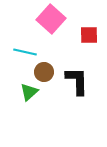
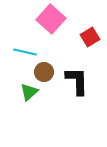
red square: moved 1 px right, 2 px down; rotated 30 degrees counterclockwise
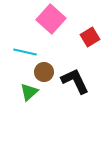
black L-shape: moved 2 px left; rotated 24 degrees counterclockwise
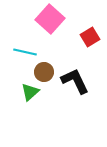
pink square: moved 1 px left
green triangle: moved 1 px right
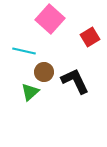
cyan line: moved 1 px left, 1 px up
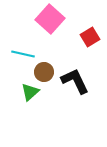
cyan line: moved 1 px left, 3 px down
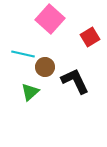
brown circle: moved 1 px right, 5 px up
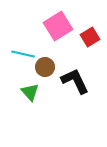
pink square: moved 8 px right, 7 px down; rotated 16 degrees clockwise
green triangle: rotated 30 degrees counterclockwise
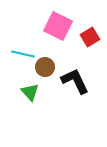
pink square: rotated 32 degrees counterclockwise
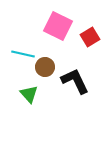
green triangle: moved 1 px left, 2 px down
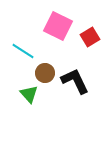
cyan line: moved 3 px up; rotated 20 degrees clockwise
brown circle: moved 6 px down
